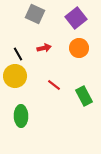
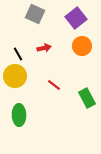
orange circle: moved 3 px right, 2 px up
green rectangle: moved 3 px right, 2 px down
green ellipse: moved 2 px left, 1 px up
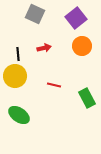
black line: rotated 24 degrees clockwise
red line: rotated 24 degrees counterclockwise
green ellipse: rotated 55 degrees counterclockwise
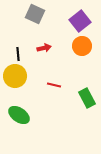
purple square: moved 4 px right, 3 px down
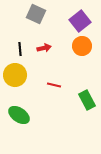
gray square: moved 1 px right
black line: moved 2 px right, 5 px up
yellow circle: moved 1 px up
green rectangle: moved 2 px down
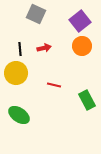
yellow circle: moved 1 px right, 2 px up
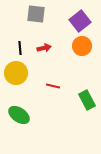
gray square: rotated 18 degrees counterclockwise
black line: moved 1 px up
red line: moved 1 px left, 1 px down
